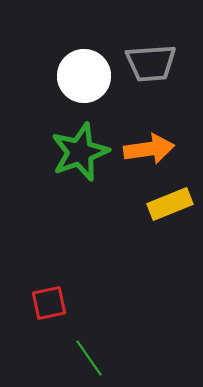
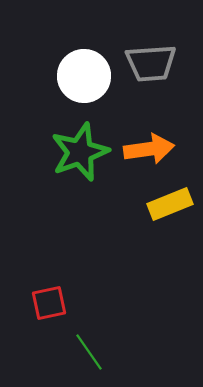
green line: moved 6 px up
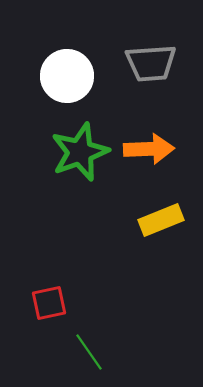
white circle: moved 17 px left
orange arrow: rotated 6 degrees clockwise
yellow rectangle: moved 9 px left, 16 px down
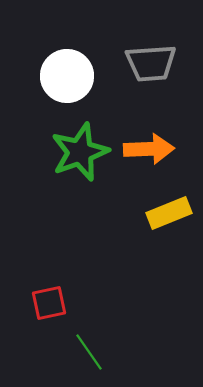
yellow rectangle: moved 8 px right, 7 px up
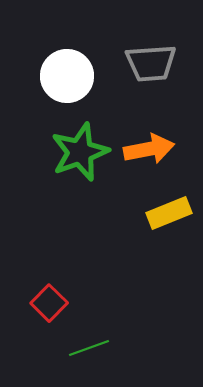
orange arrow: rotated 9 degrees counterclockwise
red square: rotated 33 degrees counterclockwise
green line: moved 4 px up; rotated 75 degrees counterclockwise
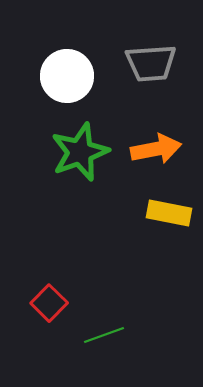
orange arrow: moved 7 px right
yellow rectangle: rotated 33 degrees clockwise
green line: moved 15 px right, 13 px up
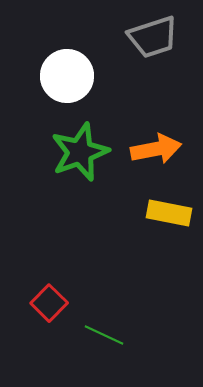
gray trapezoid: moved 2 px right, 26 px up; rotated 14 degrees counterclockwise
green line: rotated 45 degrees clockwise
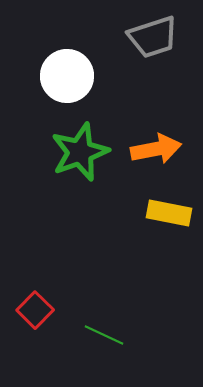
red square: moved 14 px left, 7 px down
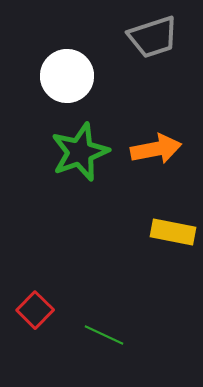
yellow rectangle: moved 4 px right, 19 px down
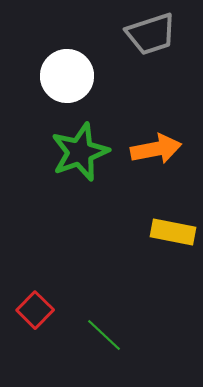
gray trapezoid: moved 2 px left, 3 px up
green line: rotated 18 degrees clockwise
